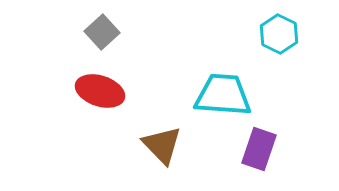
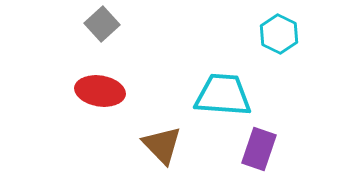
gray square: moved 8 px up
red ellipse: rotated 9 degrees counterclockwise
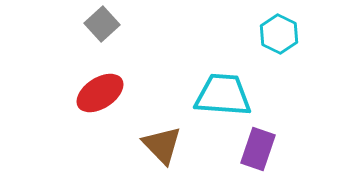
red ellipse: moved 2 px down; rotated 42 degrees counterclockwise
purple rectangle: moved 1 px left
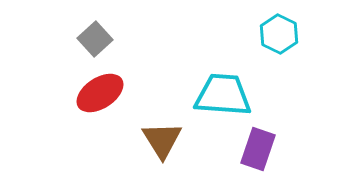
gray square: moved 7 px left, 15 px down
brown triangle: moved 5 px up; rotated 12 degrees clockwise
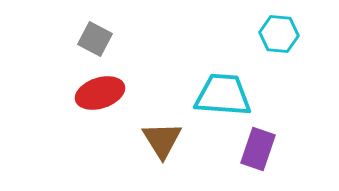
cyan hexagon: rotated 21 degrees counterclockwise
gray square: rotated 20 degrees counterclockwise
red ellipse: rotated 15 degrees clockwise
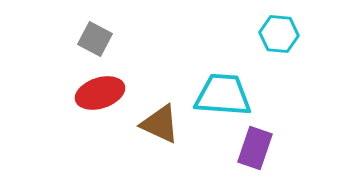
brown triangle: moved 2 px left, 16 px up; rotated 33 degrees counterclockwise
purple rectangle: moved 3 px left, 1 px up
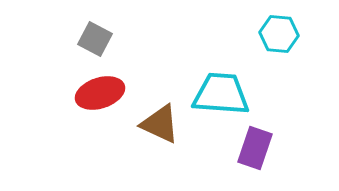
cyan trapezoid: moved 2 px left, 1 px up
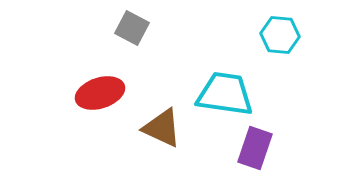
cyan hexagon: moved 1 px right, 1 px down
gray square: moved 37 px right, 11 px up
cyan trapezoid: moved 4 px right; rotated 4 degrees clockwise
brown triangle: moved 2 px right, 4 px down
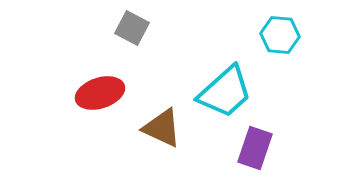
cyan trapezoid: moved 2 px up; rotated 130 degrees clockwise
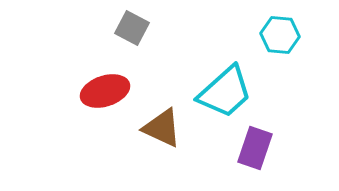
red ellipse: moved 5 px right, 2 px up
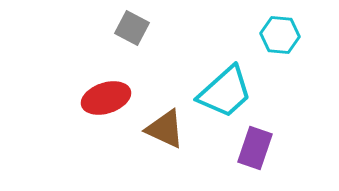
red ellipse: moved 1 px right, 7 px down
brown triangle: moved 3 px right, 1 px down
